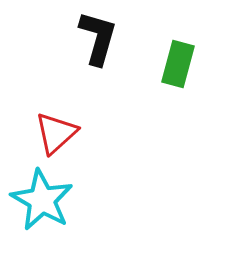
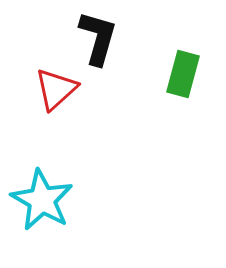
green rectangle: moved 5 px right, 10 px down
red triangle: moved 44 px up
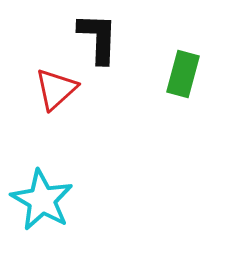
black L-shape: rotated 14 degrees counterclockwise
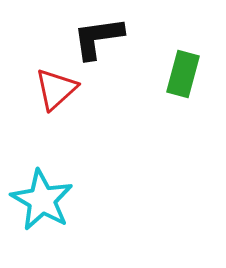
black L-shape: rotated 100 degrees counterclockwise
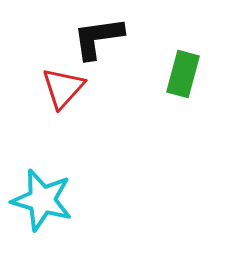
red triangle: moved 7 px right, 1 px up; rotated 6 degrees counterclockwise
cyan star: rotated 14 degrees counterclockwise
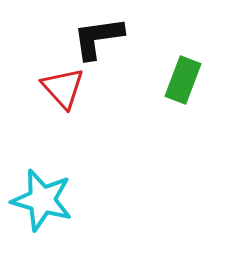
green rectangle: moved 6 px down; rotated 6 degrees clockwise
red triangle: rotated 24 degrees counterclockwise
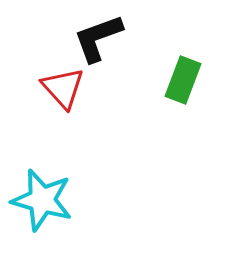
black L-shape: rotated 12 degrees counterclockwise
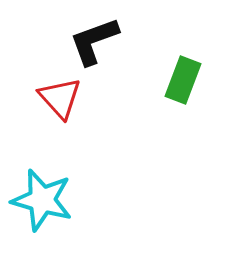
black L-shape: moved 4 px left, 3 px down
red triangle: moved 3 px left, 10 px down
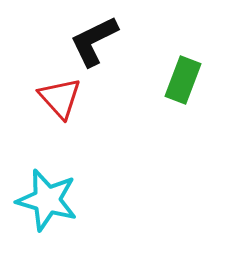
black L-shape: rotated 6 degrees counterclockwise
cyan star: moved 5 px right
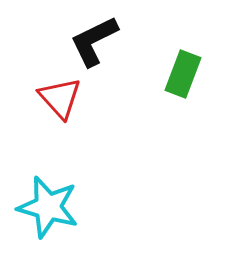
green rectangle: moved 6 px up
cyan star: moved 1 px right, 7 px down
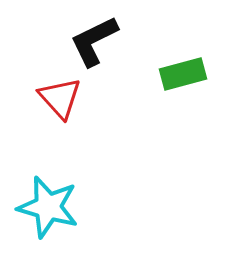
green rectangle: rotated 54 degrees clockwise
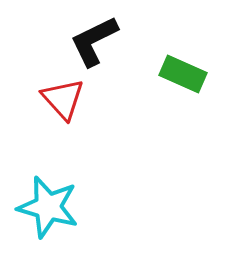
green rectangle: rotated 39 degrees clockwise
red triangle: moved 3 px right, 1 px down
